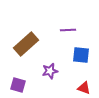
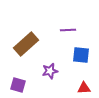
red triangle: rotated 24 degrees counterclockwise
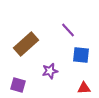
purple line: rotated 49 degrees clockwise
